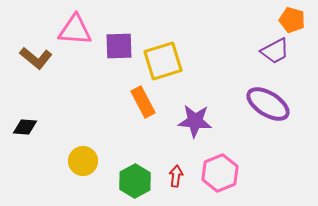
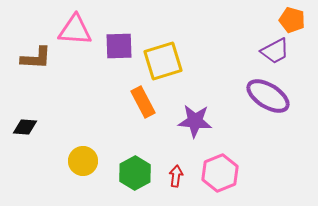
brown L-shape: rotated 36 degrees counterclockwise
purple ellipse: moved 8 px up
green hexagon: moved 8 px up
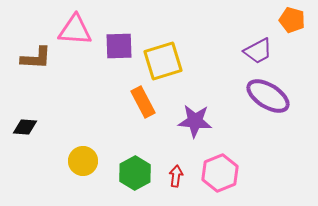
purple trapezoid: moved 17 px left
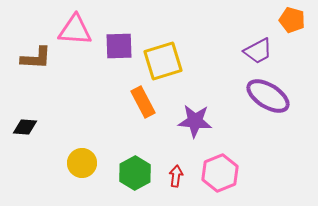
yellow circle: moved 1 px left, 2 px down
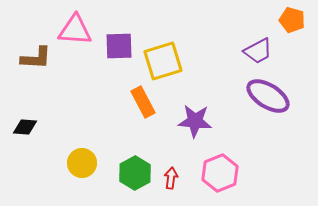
red arrow: moved 5 px left, 2 px down
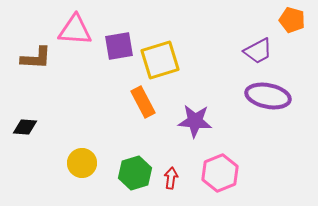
purple square: rotated 8 degrees counterclockwise
yellow square: moved 3 px left, 1 px up
purple ellipse: rotated 21 degrees counterclockwise
green hexagon: rotated 12 degrees clockwise
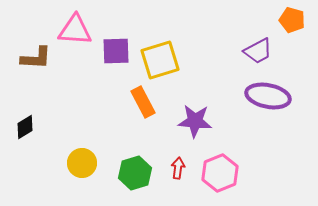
purple square: moved 3 px left, 5 px down; rotated 8 degrees clockwise
black diamond: rotated 35 degrees counterclockwise
red arrow: moved 7 px right, 10 px up
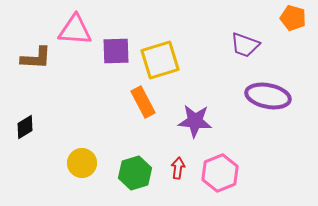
orange pentagon: moved 1 px right, 2 px up
purple trapezoid: moved 13 px left, 6 px up; rotated 48 degrees clockwise
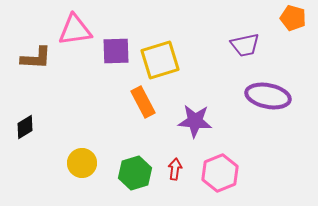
pink triangle: rotated 12 degrees counterclockwise
purple trapezoid: rotated 32 degrees counterclockwise
red arrow: moved 3 px left, 1 px down
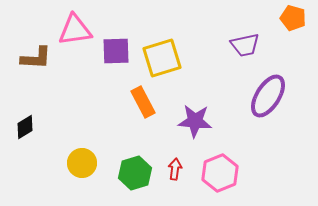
yellow square: moved 2 px right, 2 px up
purple ellipse: rotated 69 degrees counterclockwise
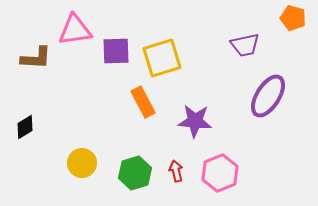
red arrow: moved 1 px right, 2 px down; rotated 20 degrees counterclockwise
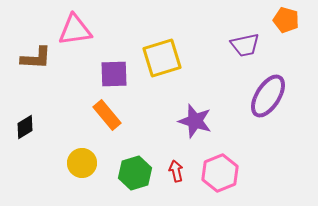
orange pentagon: moved 7 px left, 2 px down
purple square: moved 2 px left, 23 px down
orange rectangle: moved 36 px left, 13 px down; rotated 12 degrees counterclockwise
purple star: rotated 12 degrees clockwise
